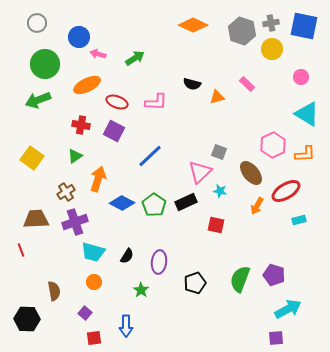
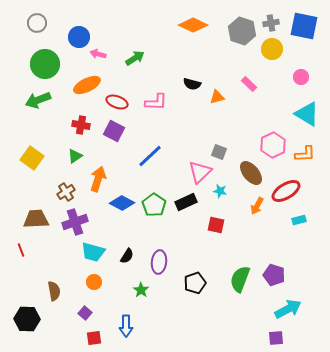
pink rectangle at (247, 84): moved 2 px right
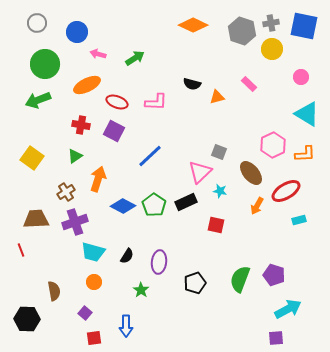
blue circle at (79, 37): moved 2 px left, 5 px up
blue diamond at (122, 203): moved 1 px right, 3 px down
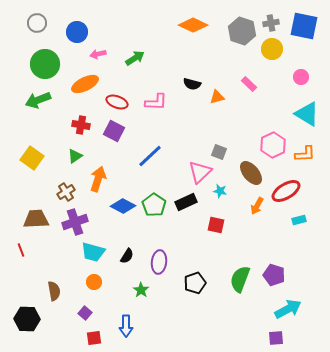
pink arrow at (98, 54): rotated 28 degrees counterclockwise
orange ellipse at (87, 85): moved 2 px left, 1 px up
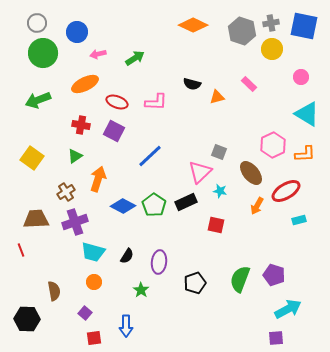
green circle at (45, 64): moved 2 px left, 11 px up
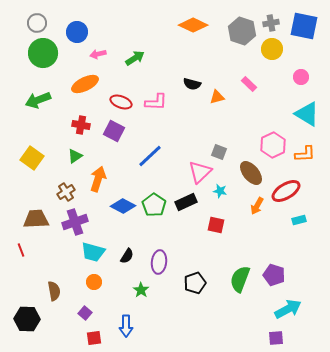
red ellipse at (117, 102): moved 4 px right
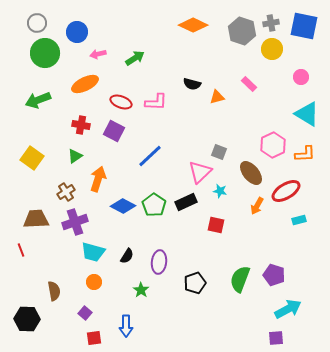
green circle at (43, 53): moved 2 px right
